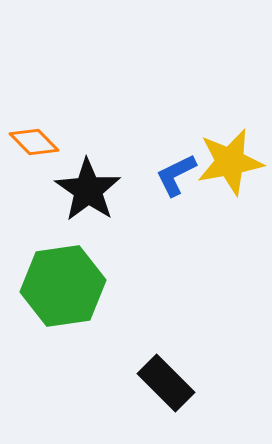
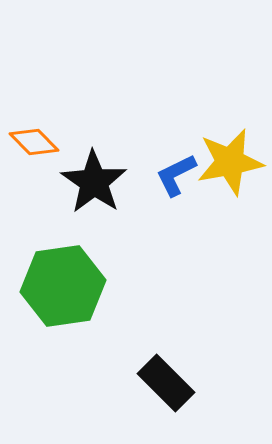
black star: moved 6 px right, 8 px up
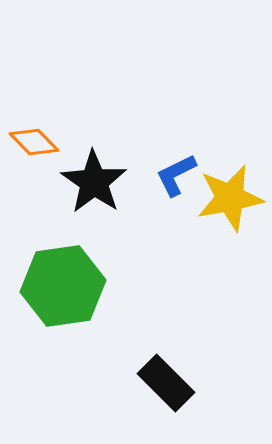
yellow star: moved 36 px down
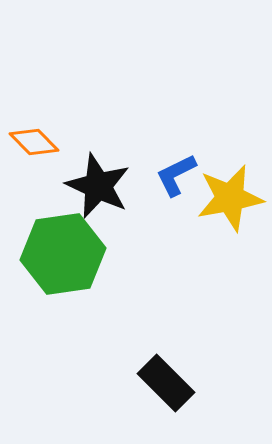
black star: moved 4 px right, 4 px down; rotated 10 degrees counterclockwise
green hexagon: moved 32 px up
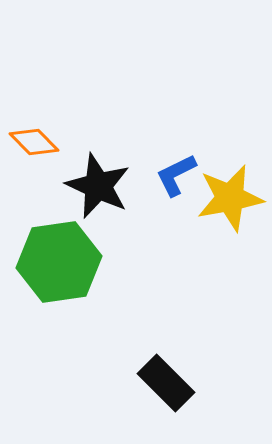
green hexagon: moved 4 px left, 8 px down
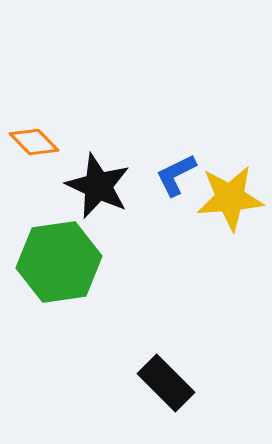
yellow star: rotated 6 degrees clockwise
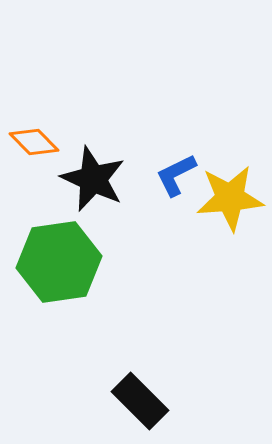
black star: moved 5 px left, 7 px up
black rectangle: moved 26 px left, 18 px down
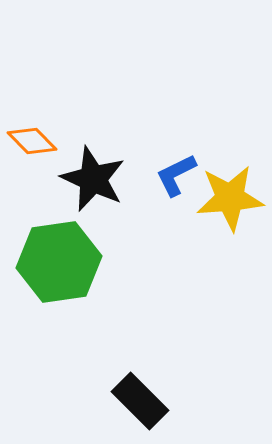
orange diamond: moved 2 px left, 1 px up
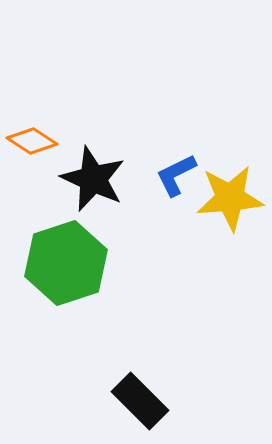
orange diamond: rotated 12 degrees counterclockwise
green hexagon: moved 7 px right, 1 px down; rotated 10 degrees counterclockwise
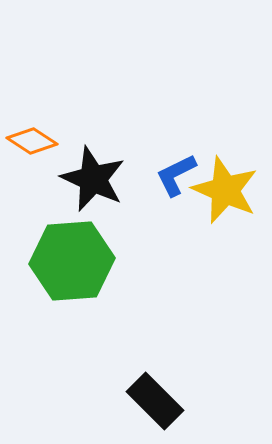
yellow star: moved 5 px left, 8 px up; rotated 28 degrees clockwise
green hexagon: moved 6 px right, 2 px up; rotated 14 degrees clockwise
black rectangle: moved 15 px right
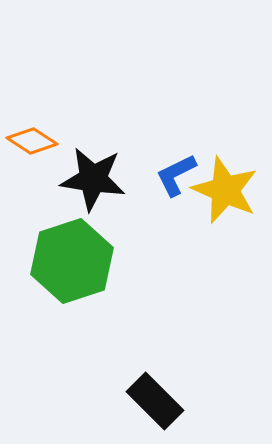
black star: rotated 16 degrees counterclockwise
green hexagon: rotated 14 degrees counterclockwise
